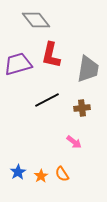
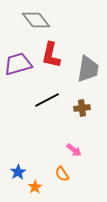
pink arrow: moved 8 px down
orange star: moved 6 px left, 11 px down
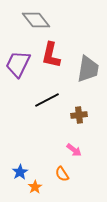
purple trapezoid: rotated 48 degrees counterclockwise
brown cross: moved 3 px left, 7 px down
blue star: moved 2 px right
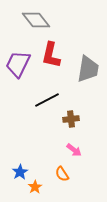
brown cross: moved 8 px left, 4 px down
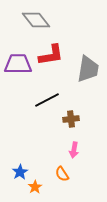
red L-shape: rotated 112 degrees counterclockwise
purple trapezoid: rotated 64 degrees clockwise
pink arrow: rotated 63 degrees clockwise
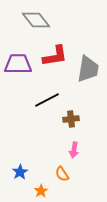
red L-shape: moved 4 px right, 1 px down
orange star: moved 6 px right, 4 px down
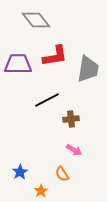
pink arrow: rotated 70 degrees counterclockwise
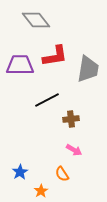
purple trapezoid: moved 2 px right, 1 px down
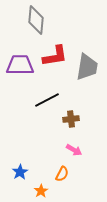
gray diamond: rotated 44 degrees clockwise
gray trapezoid: moved 1 px left, 2 px up
orange semicircle: rotated 119 degrees counterclockwise
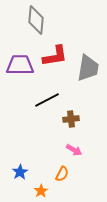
gray trapezoid: moved 1 px right, 1 px down
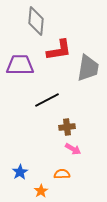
gray diamond: moved 1 px down
red L-shape: moved 4 px right, 6 px up
brown cross: moved 4 px left, 8 px down
pink arrow: moved 1 px left, 1 px up
orange semicircle: rotated 119 degrees counterclockwise
